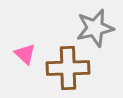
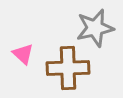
pink triangle: moved 2 px left
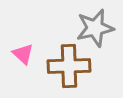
brown cross: moved 1 px right, 2 px up
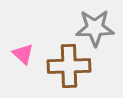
gray star: rotated 12 degrees clockwise
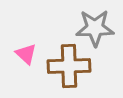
pink triangle: moved 3 px right
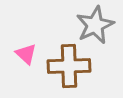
gray star: moved 3 px up; rotated 24 degrees counterclockwise
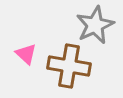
brown cross: rotated 12 degrees clockwise
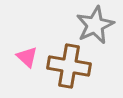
pink triangle: moved 1 px right, 3 px down
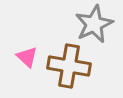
gray star: moved 1 px left, 1 px up
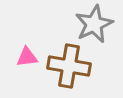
pink triangle: rotated 50 degrees counterclockwise
